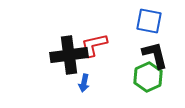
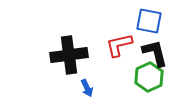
red L-shape: moved 25 px right
black L-shape: moved 2 px up
green hexagon: moved 1 px right
blue arrow: moved 3 px right, 5 px down; rotated 36 degrees counterclockwise
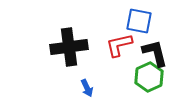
blue square: moved 10 px left
black cross: moved 8 px up
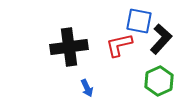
black L-shape: moved 6 px right, 14 px up; rotated 56 degrees clockwise
green hexagon: moved 10 px right, 4 px down
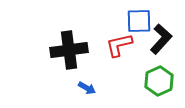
blue square: rotated 12 degrees counterclockwise
black cross: moved 3 px down
blue arrow: rotated 36 degrees counterclockwise
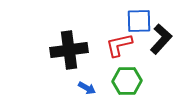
green hexagon: moved 32 px left; rotated 24 degrees clockwise
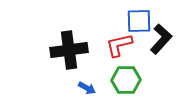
green hexagon: moved 1 px left, 1 px up
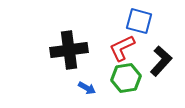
blue square: rotated 16 degrees clockwise
black L-shape: moved 22 px down
red L-shape: moved 3 px right, 3 px down; rotated 12 degrees counterclockwise
green hexagon: moved 2 px up; rotated 8 degrees counterclockwise
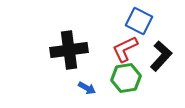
blue square: rotated 12 degrees clockwise
red L-shape: moved 3 px right, 1 px down
black L-shape: moved 5 px up
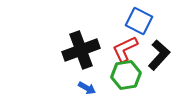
black cross: moved 12 px right; rotated 12 degrees counterclockwise
black L-shape: moved 2 px left, 1 px up
green hexagon: moved 3 px up
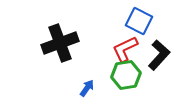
black cross: moved 21 px left, 7 px up
blue arrow: rotated 84 degrees counterclockwise
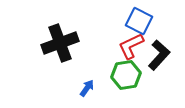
red L-shape: moved 6 px right, 3 px up
